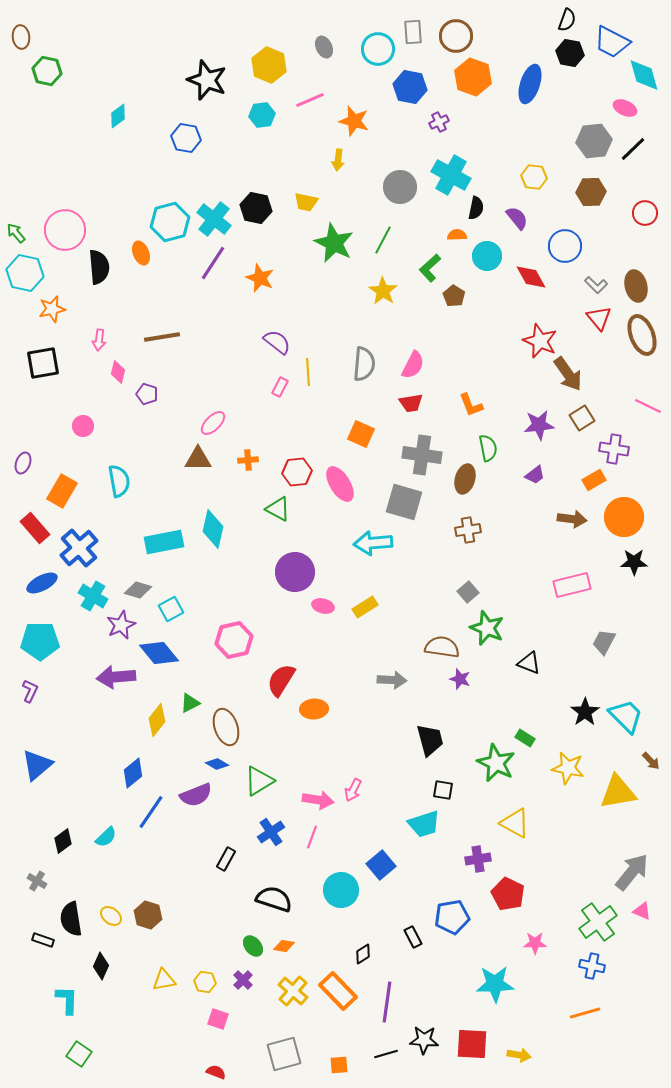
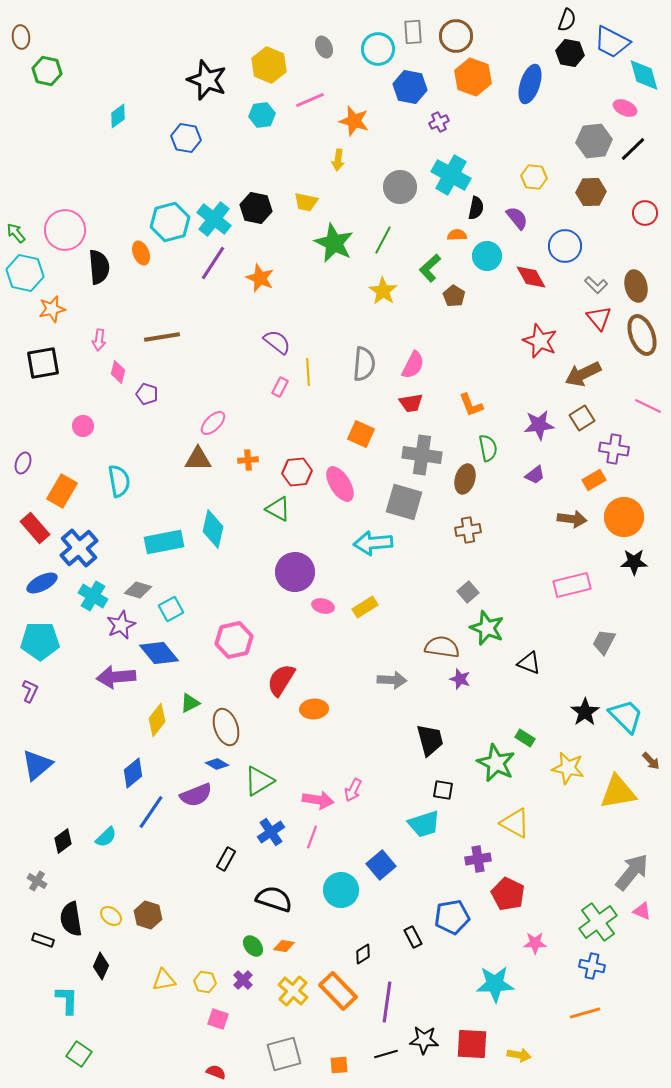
brown arrow at (568, 374): moved 15 px right; rotated 99 degrees clockwise
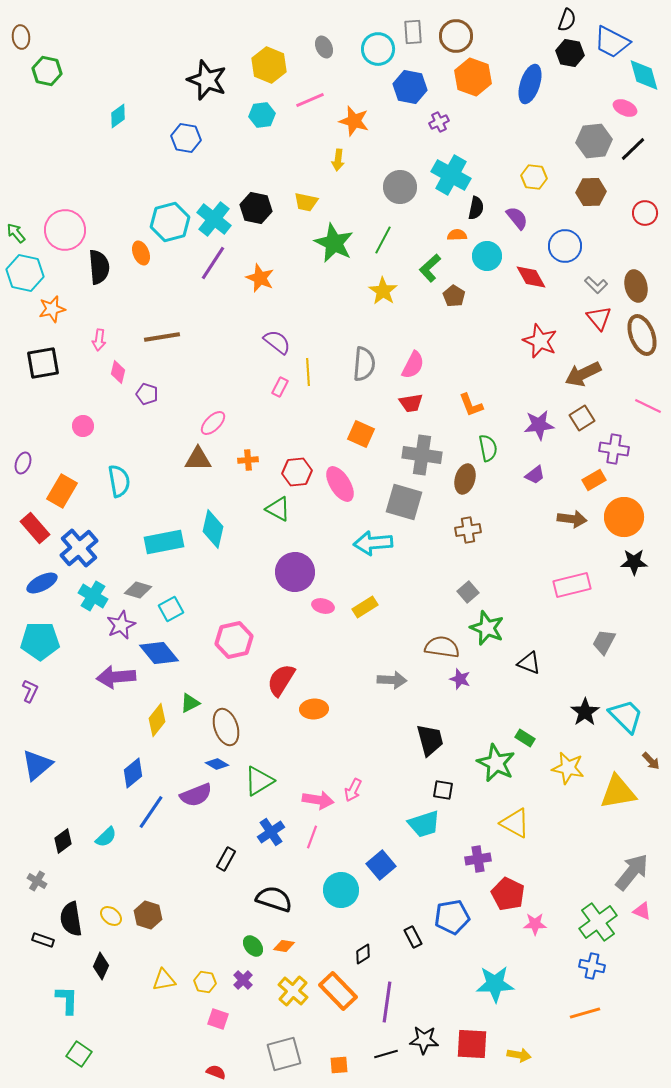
pink star at (535, 943): moved 19 px up
